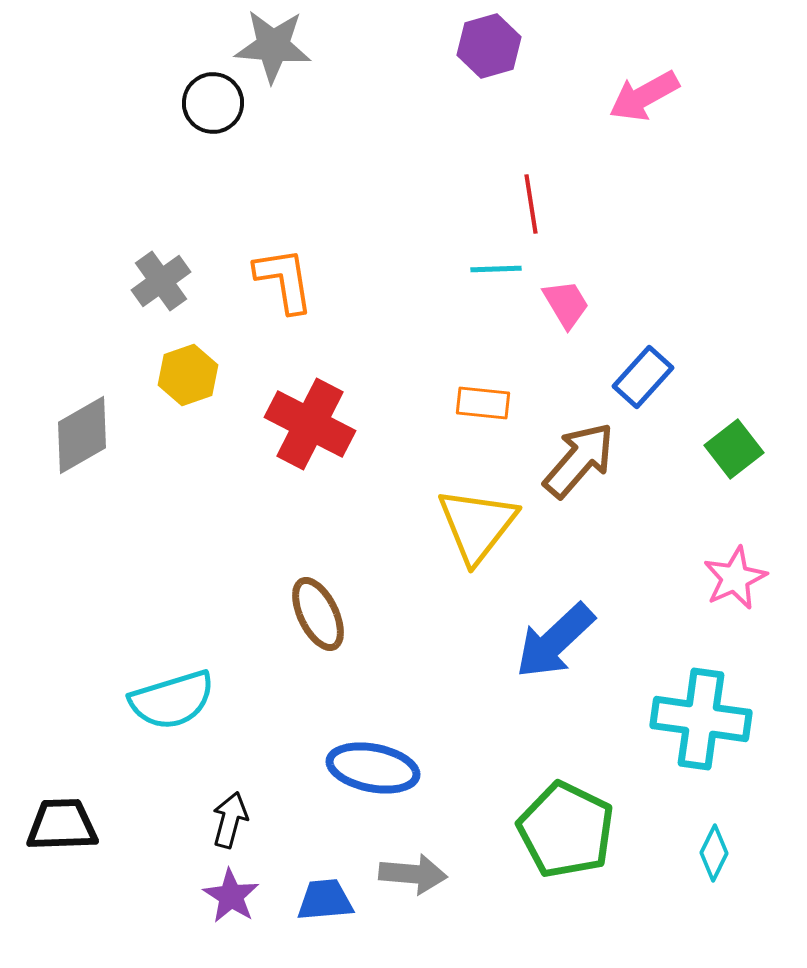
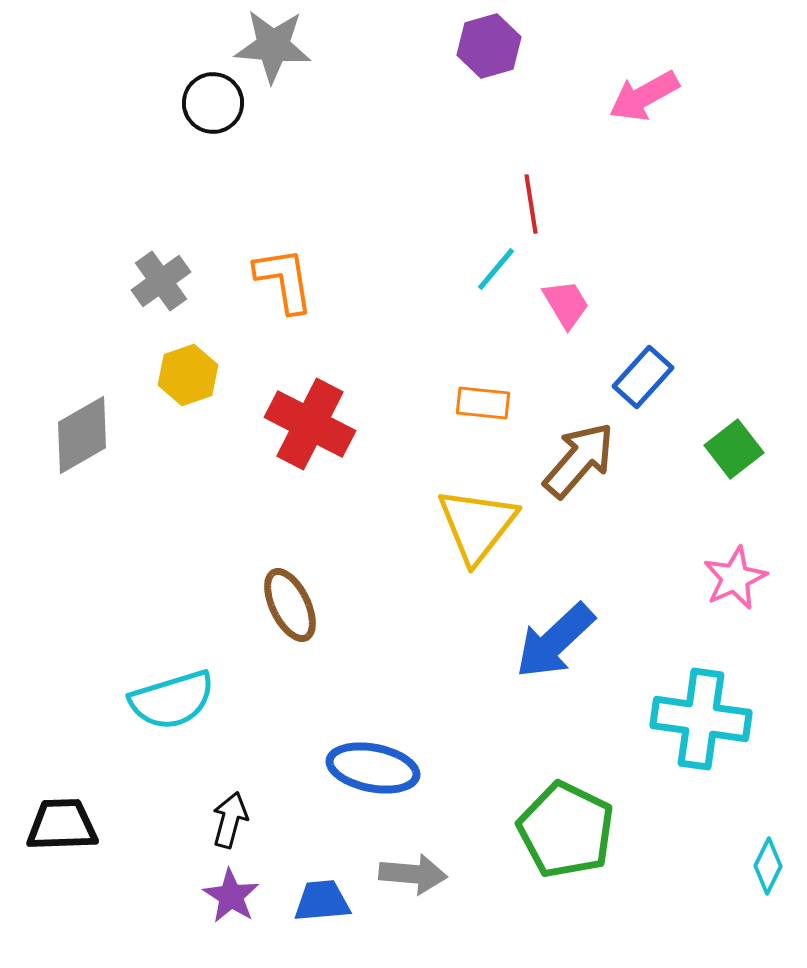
cyan line: rotated 48 degrees counterclockwise
brown ellipse: moved 28 px left, 9 px up
cyan diamond: moved 54 px right, 13 px down
blue trapezoid: moved 3 px left, 1 px down
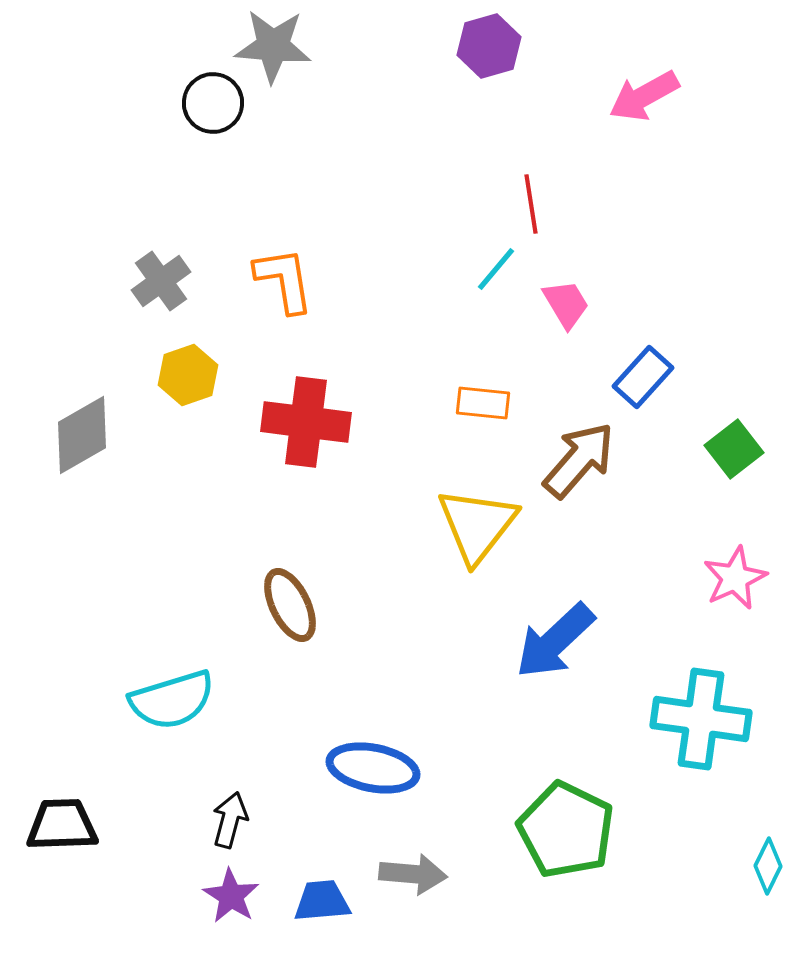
red cross: moved 4 px left, 2 px up; rotated 20 degrees counterclockwise
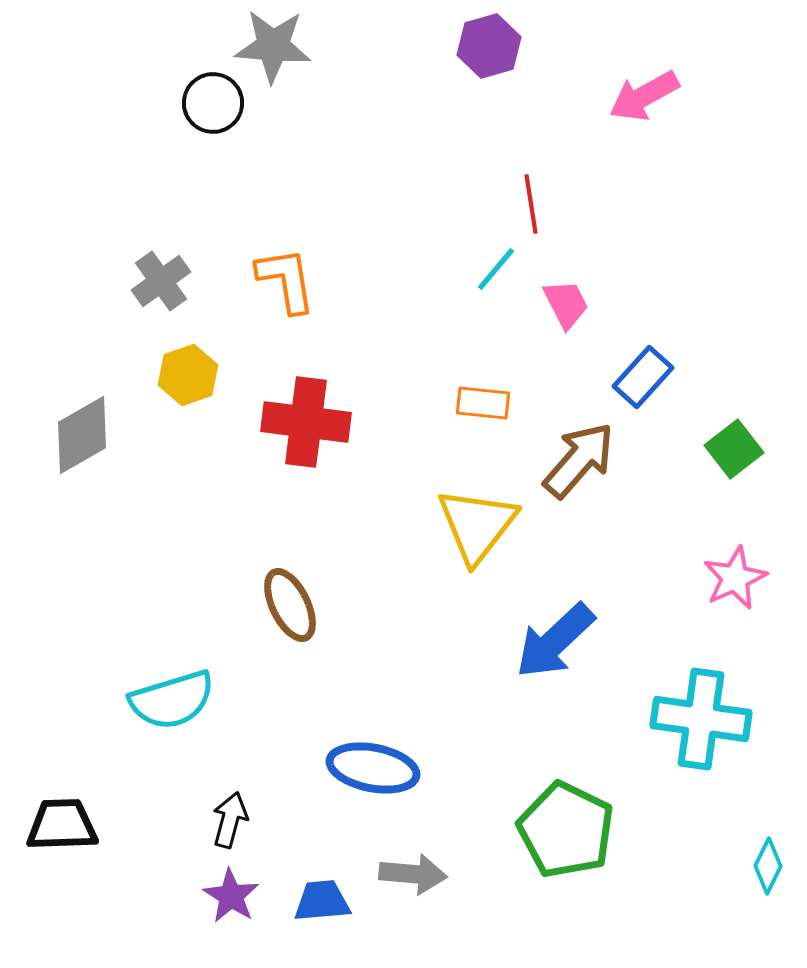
orange L-shape: moved 2 px right
pink trapezoid: rotated 4 degrees clockwise
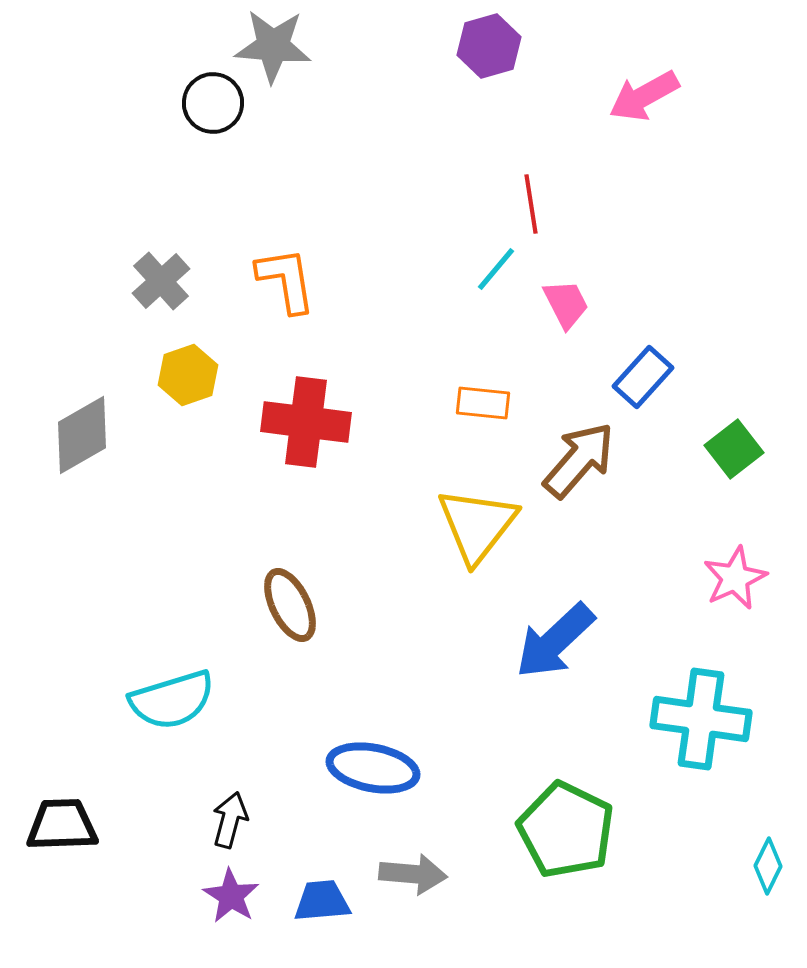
gray cross: rotated 6 degrees counterclockwise
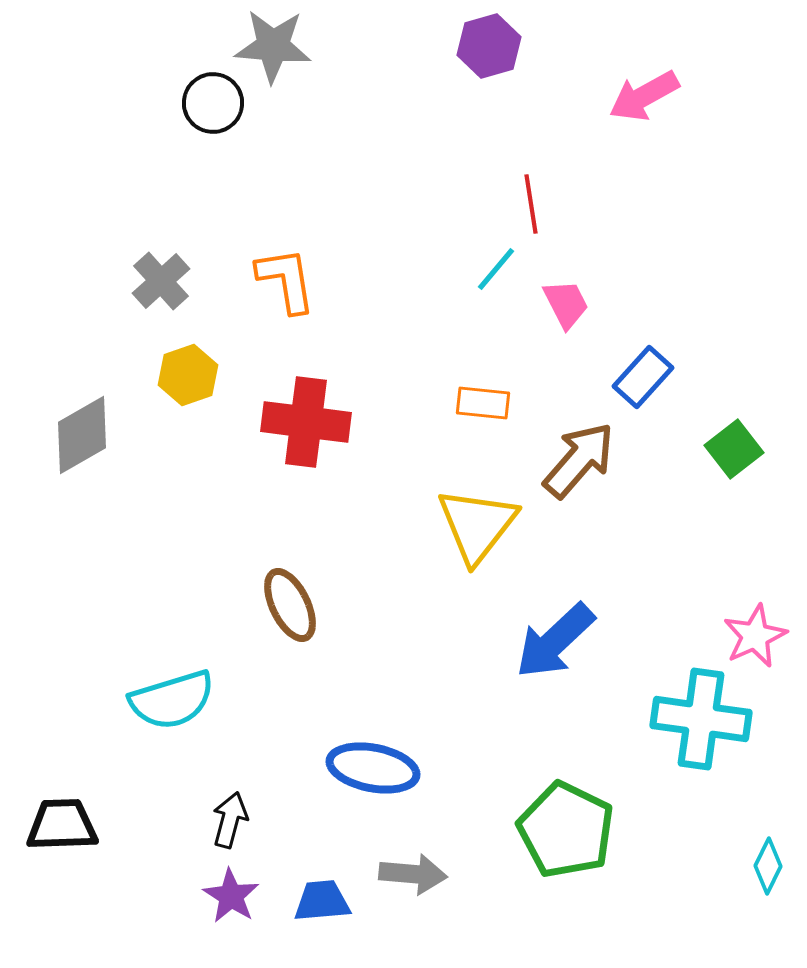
pink star: moved 20 px right, 58 px down
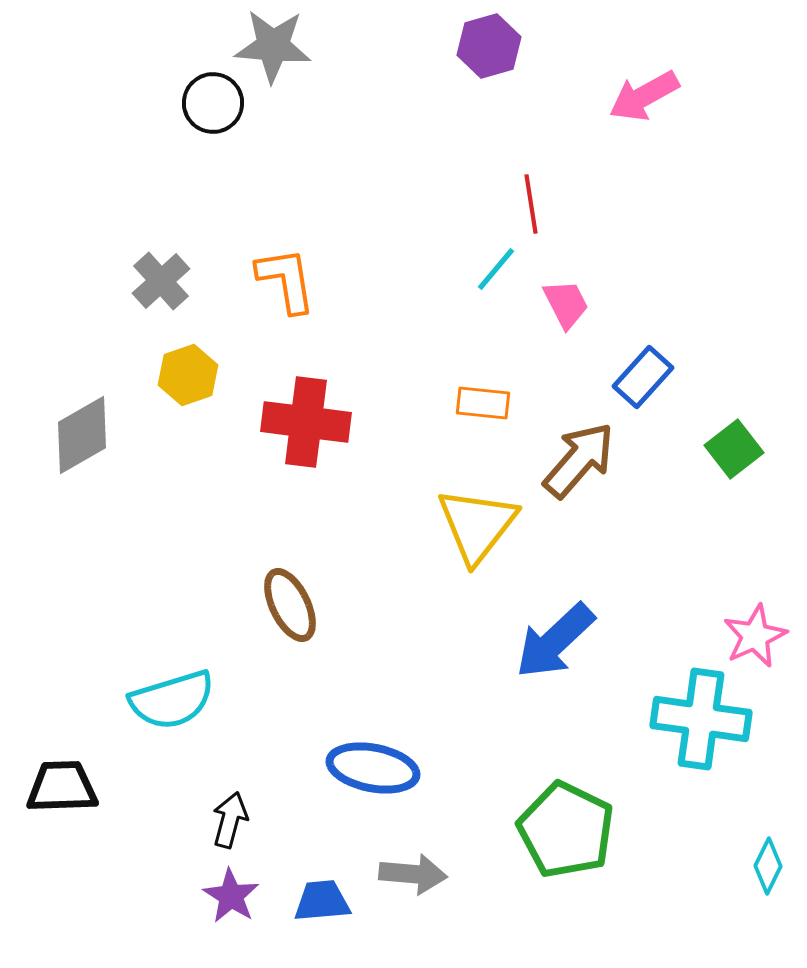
black trapezoid: moved 38 px up
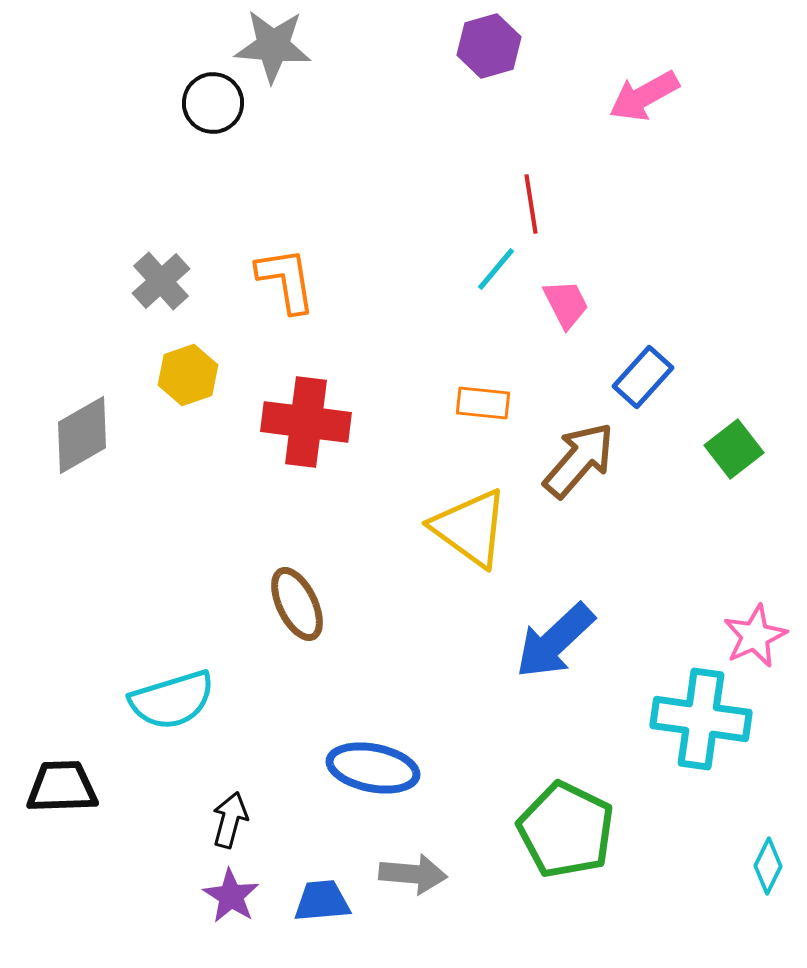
yellow triangle: moved 7 px left, 3 px down; rotated 32 degrees counterclockwise
brown ellipse: moved 7 px right, 1 px up
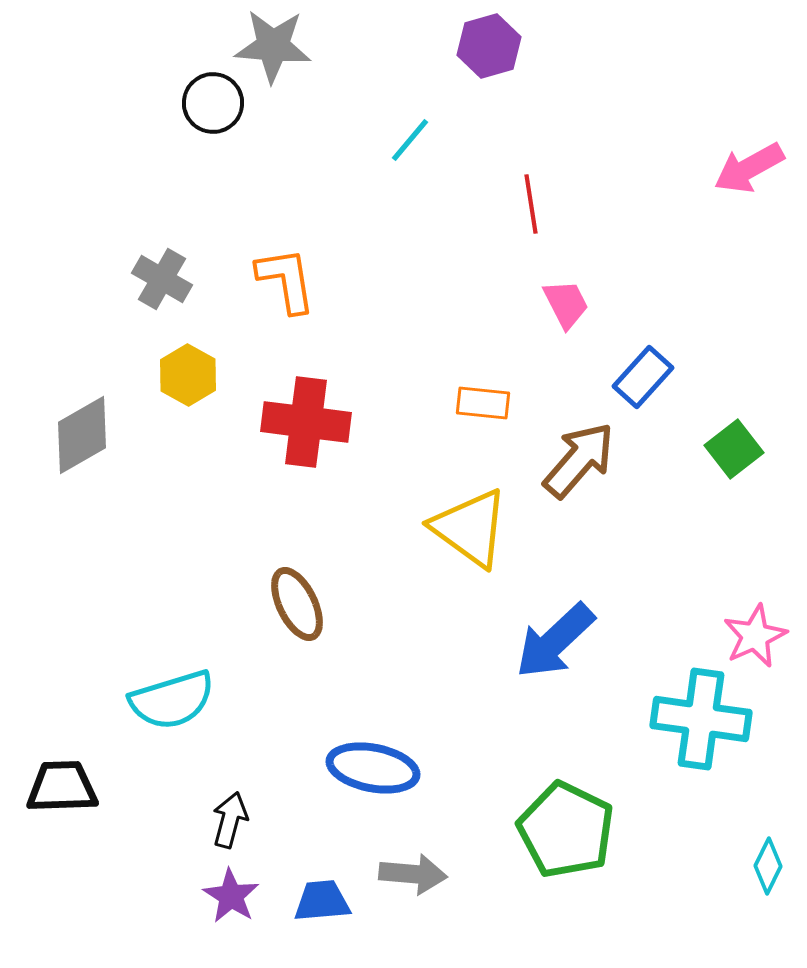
pink arrow: moved 105 px right, 72 px down
cyan line: moved 86 px left, 129 px up
gray cross: moved 1 px right, 2 px up; rotated 18 degrees counterclockwise
yellow hexagon: rotated 12 degrees counterclockwise
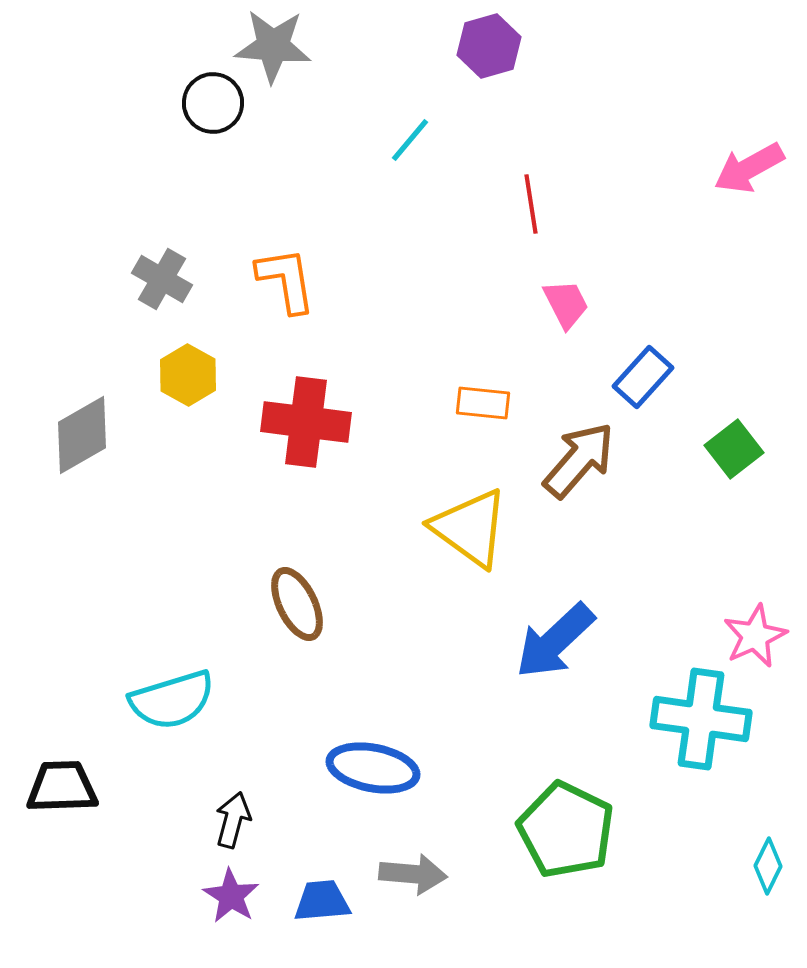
black arrow: moved 3 px right
